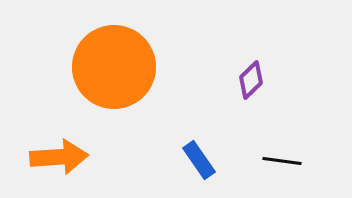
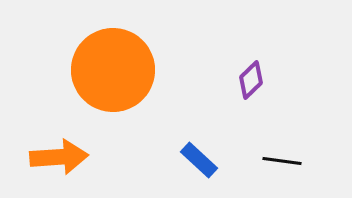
orange circle: moved 1 px left, 3 px down
blue rectangle: rotated 12 degrees counterclockwise
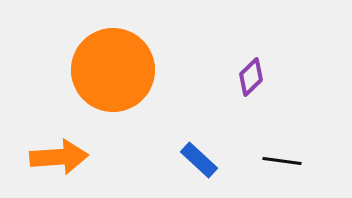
purple diamond: moved 3 px up
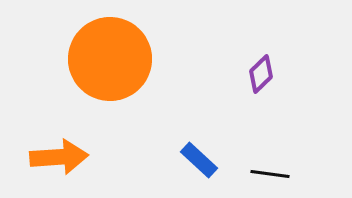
orange circle: moved 3 px left, 11 px up
purple diamond: moved 10 px right, 3 px up
black line: moved 12 px left, 13 px down
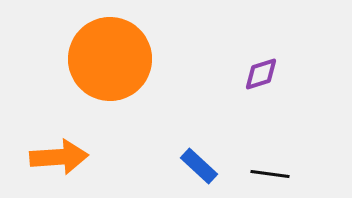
purple diamond: rotated 27 degrees clockwise
blue rectangle: moved 6 px down
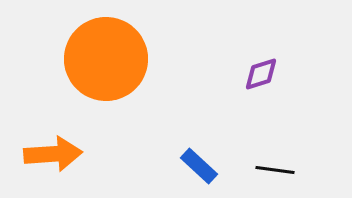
orange circle: moved 4 px left
orange arrow: moved 6 px left, 3 px up
black line: moved 5 px right, 4 px up
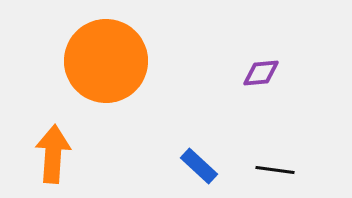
orange circle: moved 2 px down
purple diamond: moved 1 px up; rotated 12 degrees clockwise
orange arrow: rotated 82 degrees counterclockwise
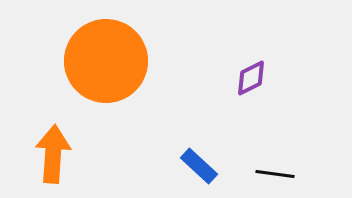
purple diamond: moved 10 px left, 5 px down; rotated 21 degrees counterclockwise
black line: moved 4 px down
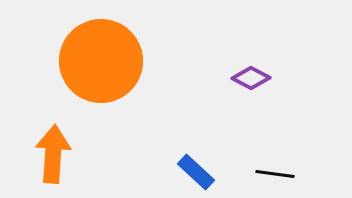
orange circle: moved 5 px left
purple diamond: rotated 54 degrees clockwise
blue rectangle: moved 3 px left, 6 px down
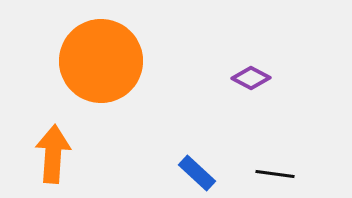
blue rectangle: moved 1 px right, 1 px down
